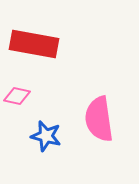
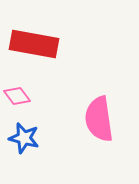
pink diamond: rotated 40 degrees clockwise
blue star: moved 22 px left, 2 px down
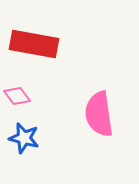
pink semicircle: moved 5 px up
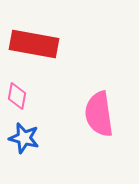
pink diamond: rotated 48 degrees clockwise
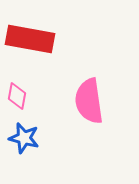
red rectangle: moved 4 px left, 5 px up
pink semicircle: moved 10 px left, 13 px up
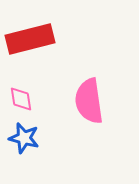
red rectangle: rotated 24 degrees counterclockwise
pink diamond: moved 4 px right, 3 px down; rotated 20 degrees counterclockwise
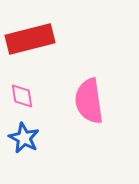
pink diamond: moved 1 px right, 3 px up
blue star: rotated 12 degrees clockwise
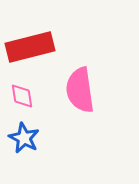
red rectangle: moved 8 px down
pink semicircle: moved 9 px left, 11 px up
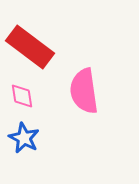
red rectangle: rotated 51 degrees clockwise
pink semicircle: moved 4 px right, 1 px down
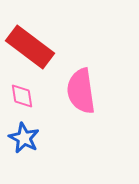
pink semicircle: moved 3 px left
